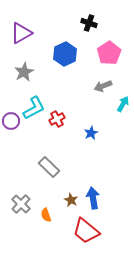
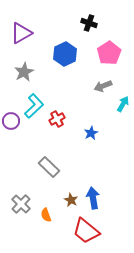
cyan L-shape: moved 2 px up; rotated 15 degrees counterclockwise
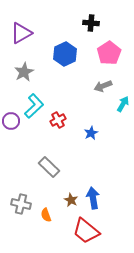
black cross: moved 2 px right; rotated 14 degrees counterclockwise
red cross: moved 1 px right, 1 px down
gray cross: rotated 30 degrees counterclockwise
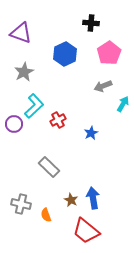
purple triangle: rotated 50 degrees clockwise
purple circle: moved 3 px right, 3 px down
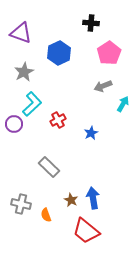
blue hexagon: moved 6 px left, 1 px up
cyan L-shape: moved 2 px left, 2 px up
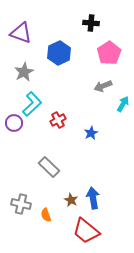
purple circle: moved 1 px up
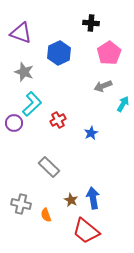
gray star: rotated 24 degrees counterclockwise
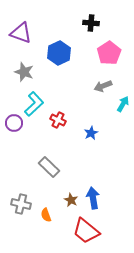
cyan L-shape: moved 2 px right
red cross: rotated 35 degrees counterclockwise
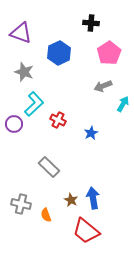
purple circle: moved 1 px down
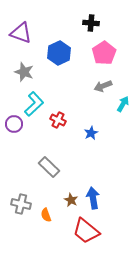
pink pentagon: moved 5 px left
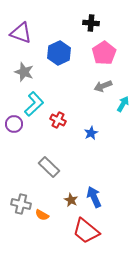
blue arrow: moved 1 px right, 1 px up; rotated 15 degrees counterclockwise
orange semicircle: moved 4 px left; rotated 40 degrees counterclockwise
